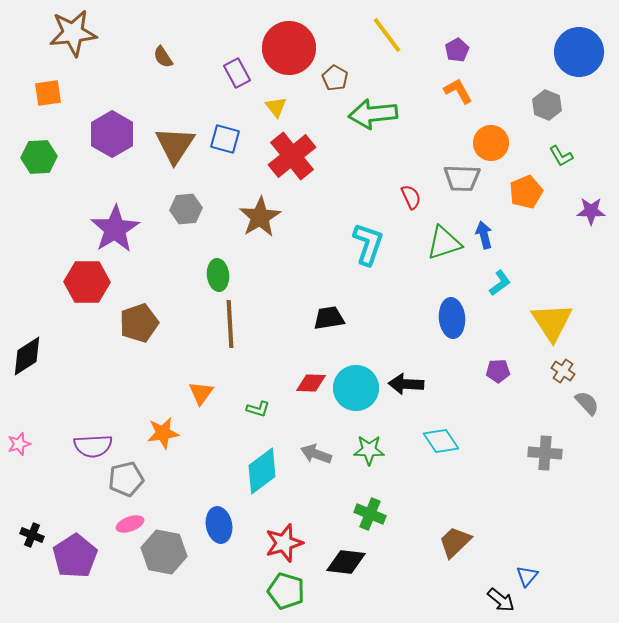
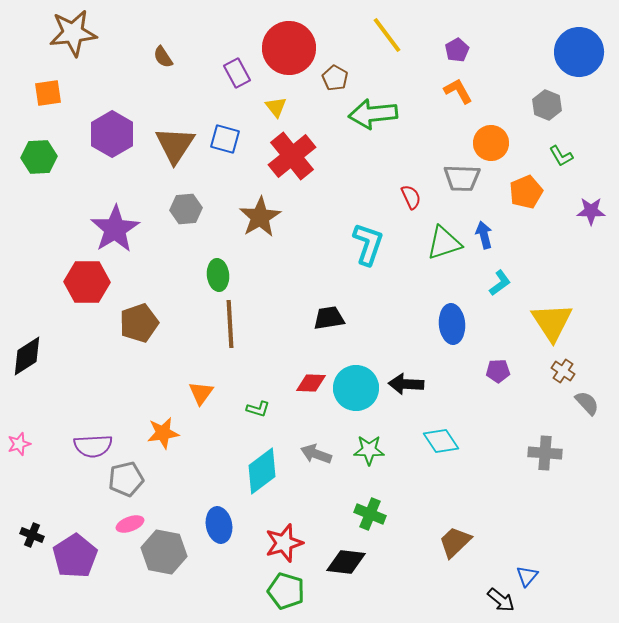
blue ellipse at (452, 318): moved 6 px down
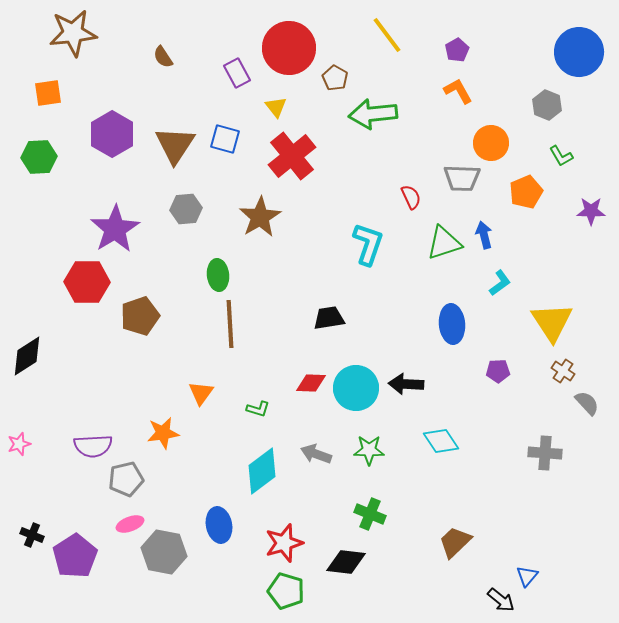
brown pentagon at (139, 323): moved 1 px right, 7 px up
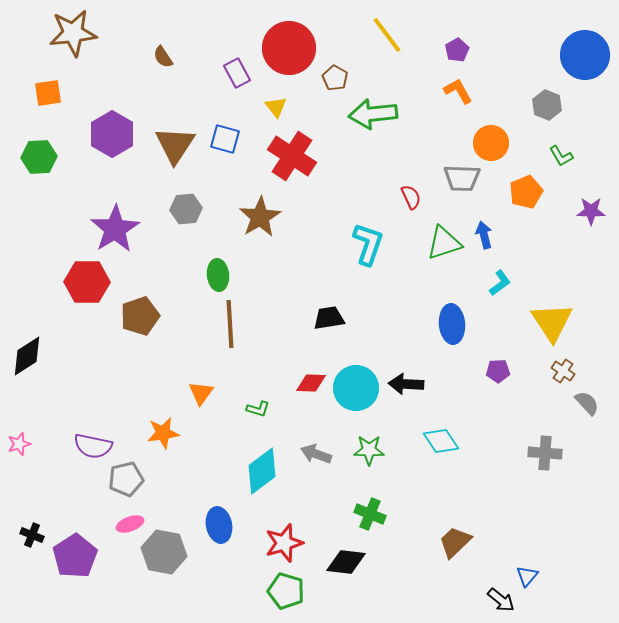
blue circle at (579, 52): moved 6 px right, 3 px down
red cross at (292, 156): rotated 18 degrees counterclockwise
purple semicircle at (93, 446): rotated 15 degrees clockwise
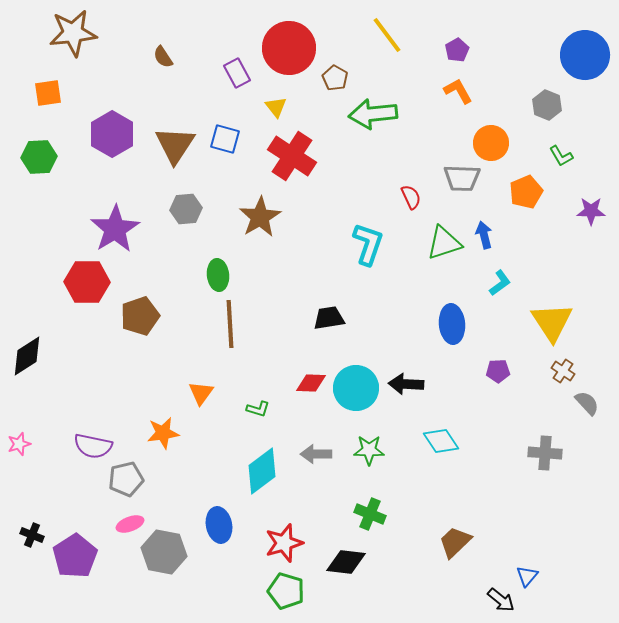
gray arrow at (316, 454): rotated 20 degrees counterclockwise
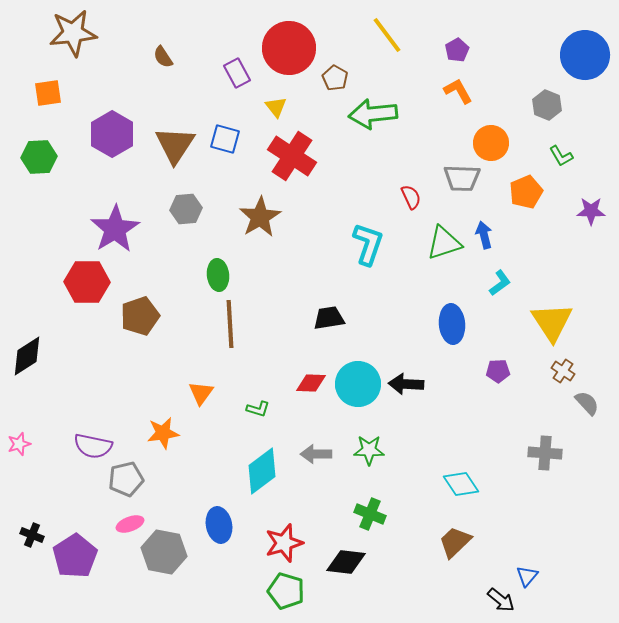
cyan circle at (356, 388): moved 2 px right, 4 px up
cyan diamond at (441, 441): moved 20 px right, 43 px down
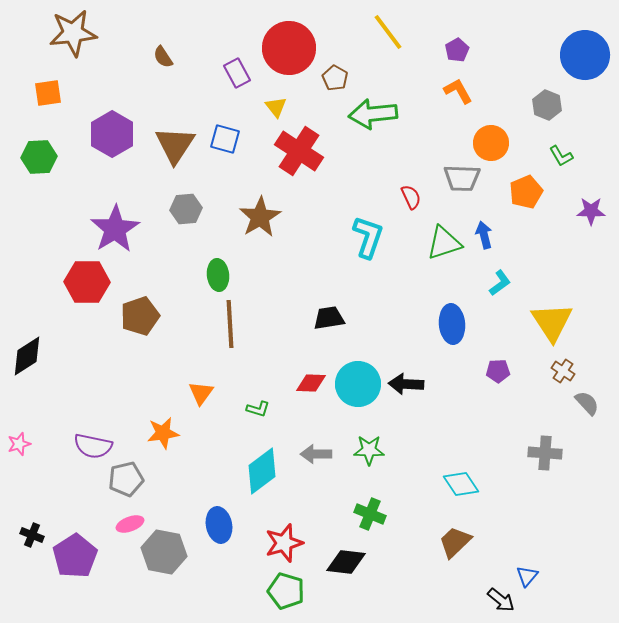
yellow line at (387, 35): moved 1 px right, 3 px up
red cross at (292, 156): moved 7 px right, 5 px up
cyan L-shape at (368, 244): moved 7 px up
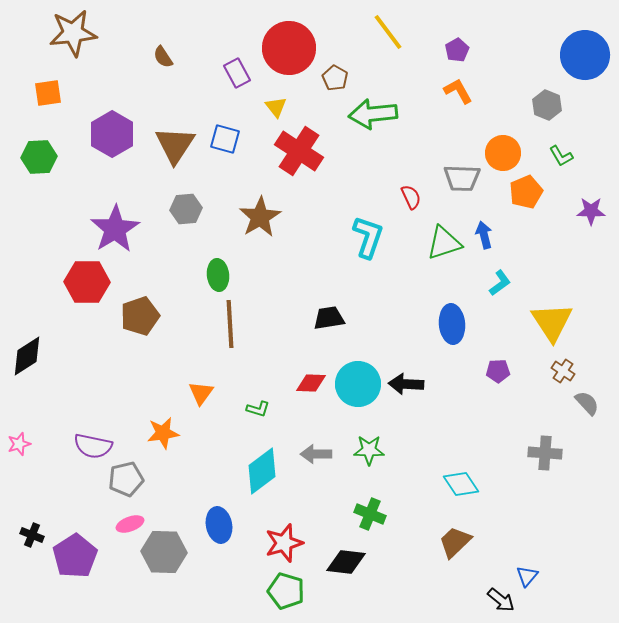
orange circle at (491, 143): moved 12 px right, 10 px down
gray hexagon at (164, 552): rotated 9 degrees counterclockwise
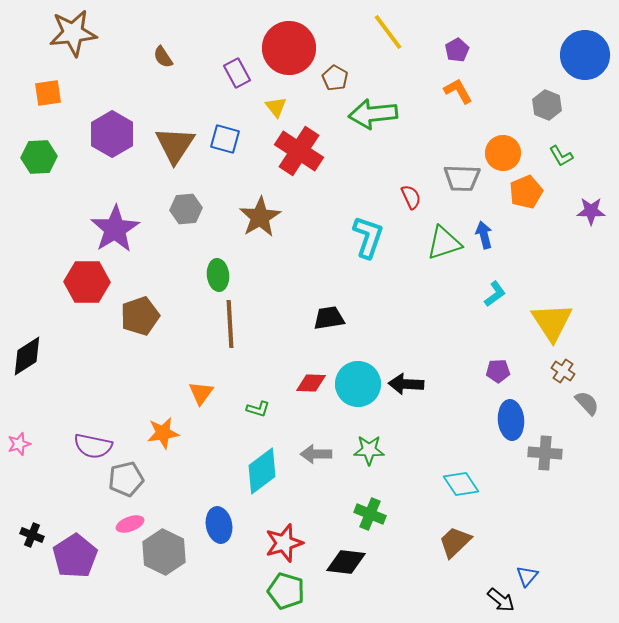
cyan L-shape at (500, 283): moved 5 px left, 11 px down
blue ellipse at (452, 324): moved 59 px right, 96 px down
gray hexagon at (164, 552): rotated 24 degrees clockwise
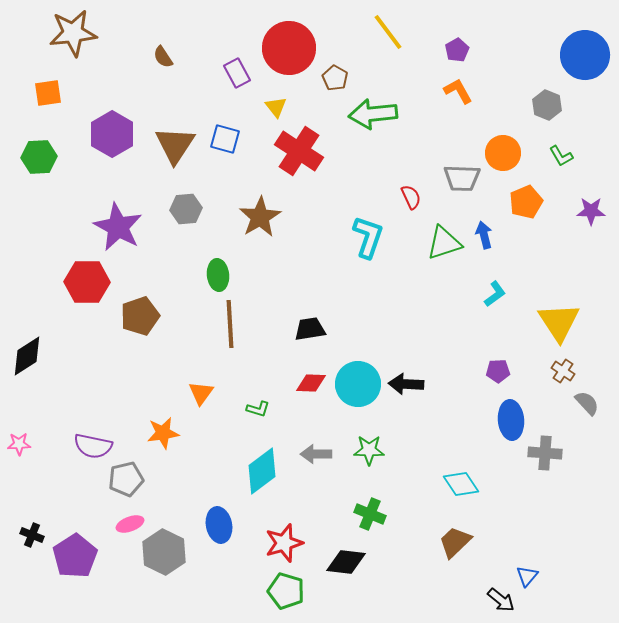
orange pentagon at (526, 192): moved 10 px down
purple star at (115, 229): moved 3 px right, 2 px up; rotated 12 degrees counterclockwise
black trapezoid at (329, 318): moved 19 px left, 11 px down
yellow triangle at (552, 322): moved 7 px right
pink star at (19, 444): rotated 15 degrees clockwise
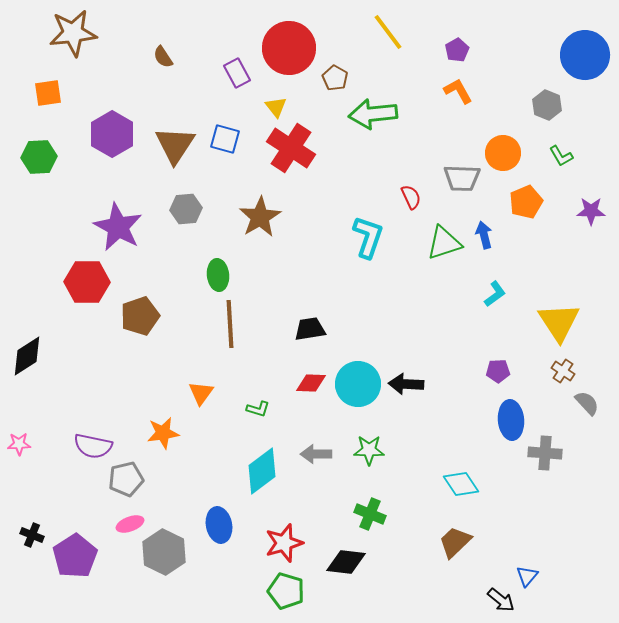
red cross at (299, 151): moved 8 px left, 3 px up
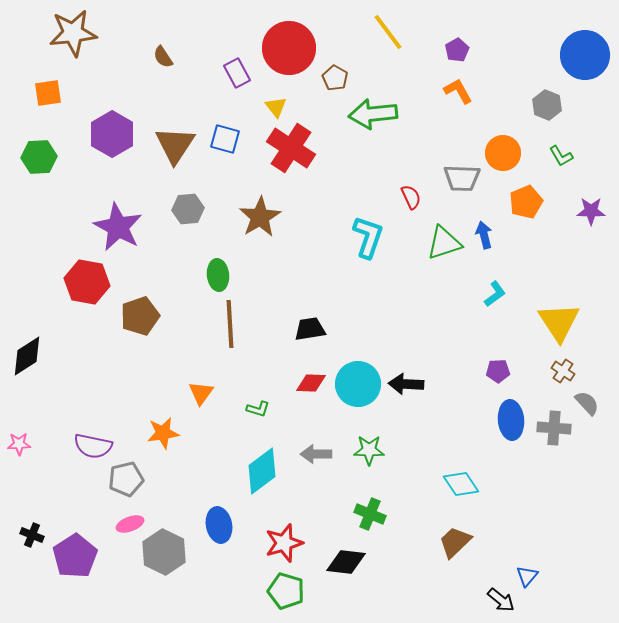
gray hexagon at (186, 209): moved 2 px right
red hexagon at (87, 282): rotated 9 degrees clockwise
gray cross at (545, 453): moved 9 px right, 25 px up
